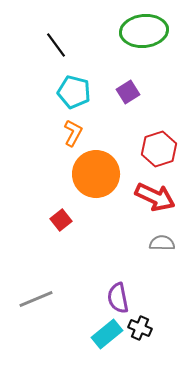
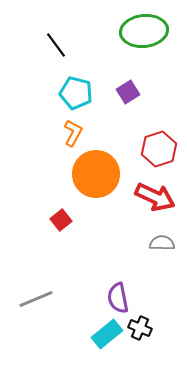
cyan pentagon: moved 2 px right, 1 px down
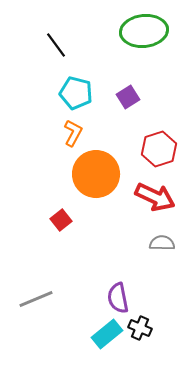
purple square: moved 5 px down
